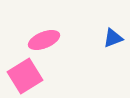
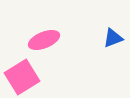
pink square: moved 3 px left, 1 px down
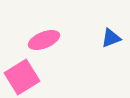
blue triangle: moved 2 px left
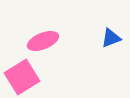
pink ellipse: moved 1 px left, 1 px down
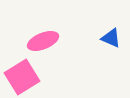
blue triangle: rotated 45 degrees clockwise
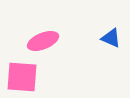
pink square: rotated 36 degrees clockwise
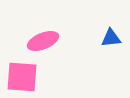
blue triangle: rotated 30 degrees counterclockwise
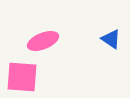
blue triangle: moved 1 px down; rotated 40 degrees clockwise
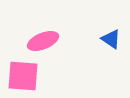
pink square: moved 1 px right, 1 px up
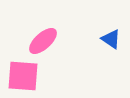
pink ellipse: rotated 20 degrees counterclockwise
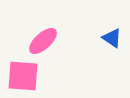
blue triangle: moved 1 px right, 1 px up
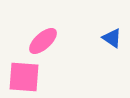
pink square: moved 1 px right, 1 px down
